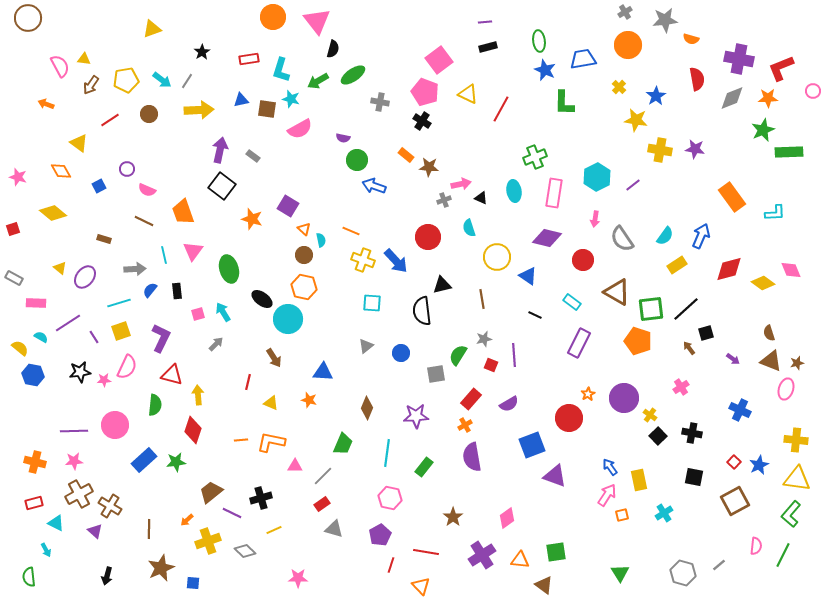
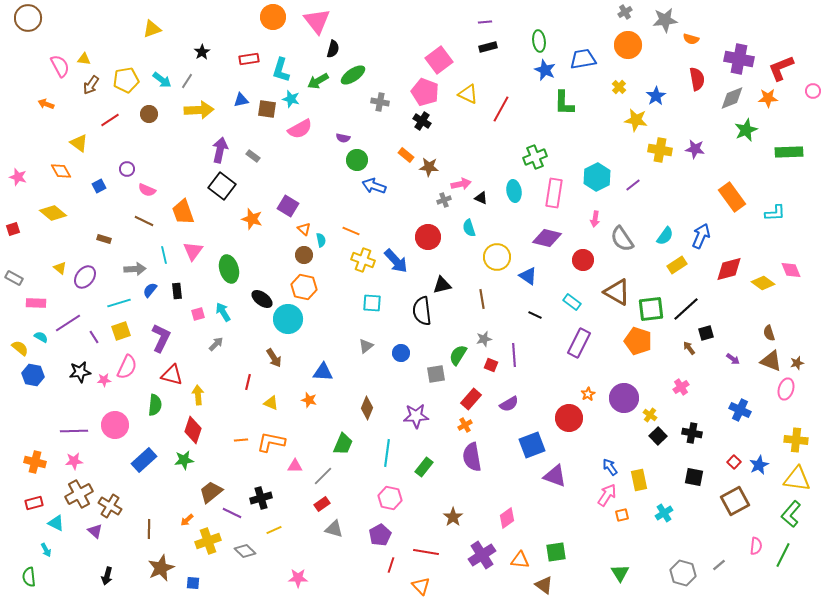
green star at (763, 130): moved 17 px left
green star at (176, 462): moved 8 px right, 2 px up
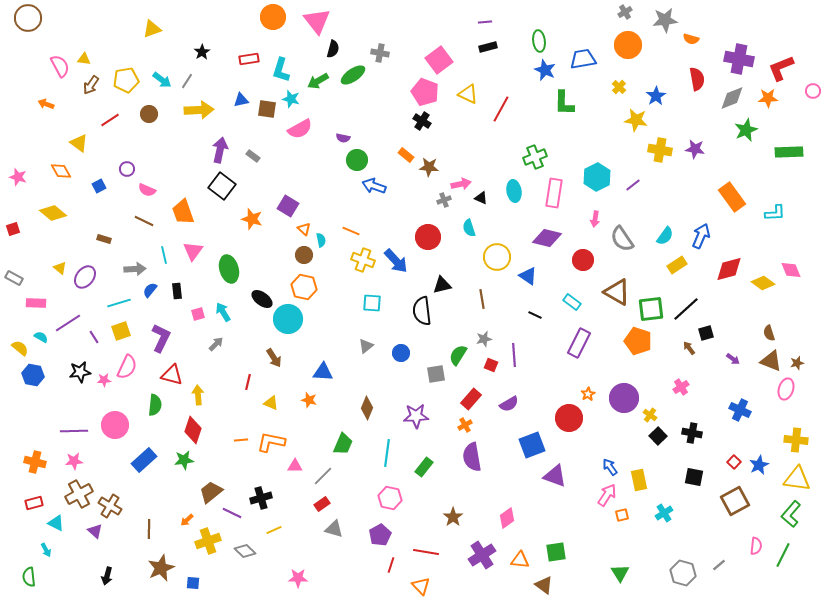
gray cross at (380, 102): moved 49 px up
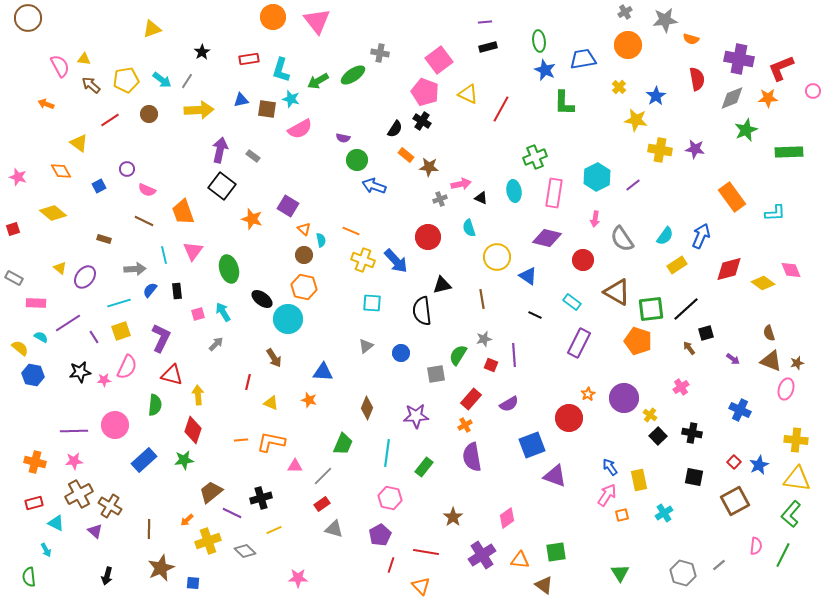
black semicircle at (333, 49): moved 62 px right, 80 px down; rotated 18 degrees clockwise
brown arrow at (91, 85): rotated 96 degrees clockwise
gray cross at (444, 200): moved 4 px left, 1 px up
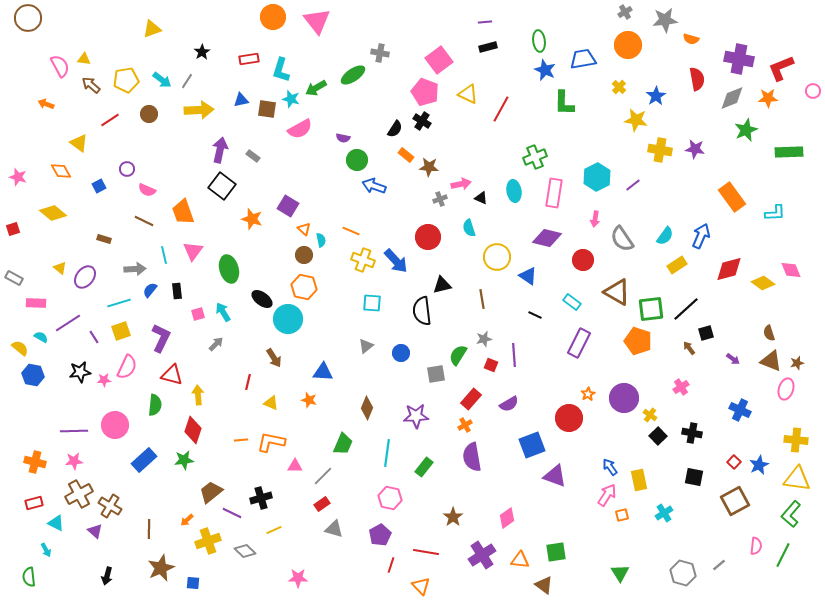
green arrow at (318, 81): moved 2 px left, 7 px down
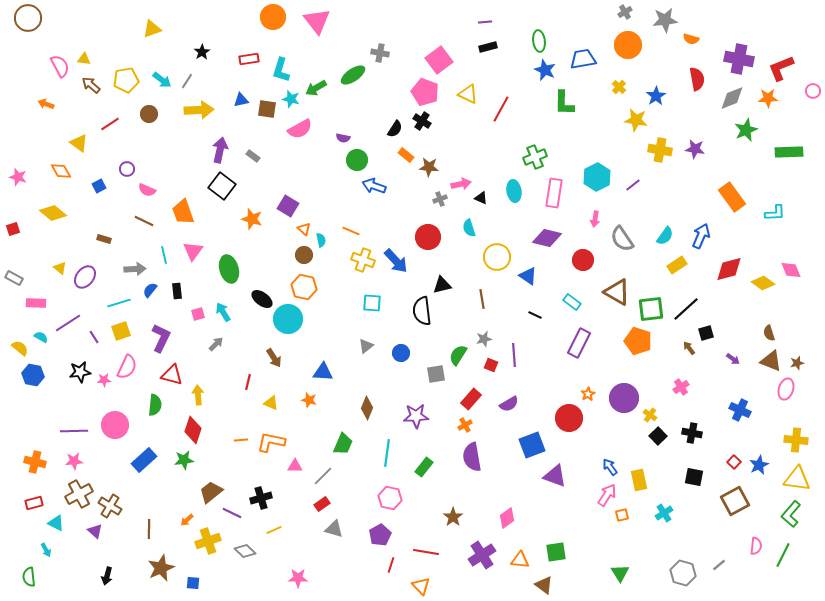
red line at (110, 120): moved 4 px down
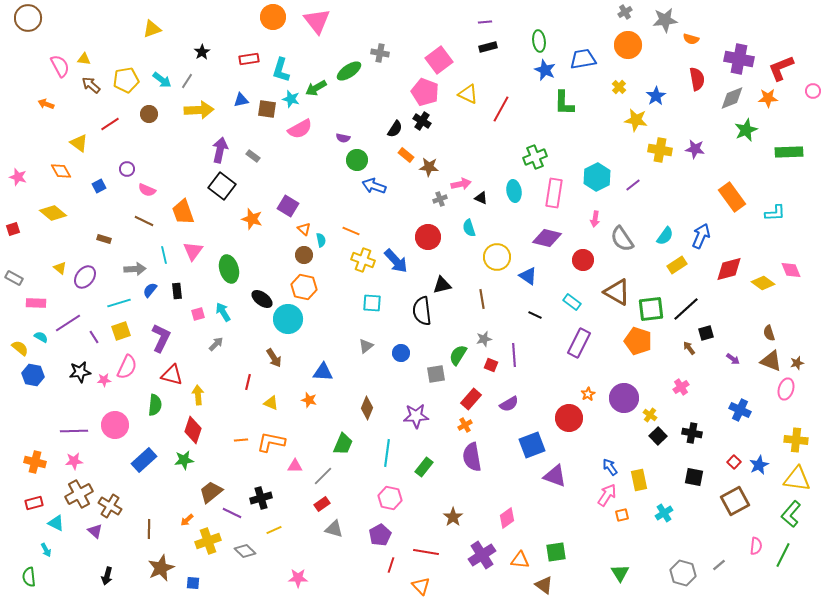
green ellipse at (353, 75): moved 4 px left, 4 px up
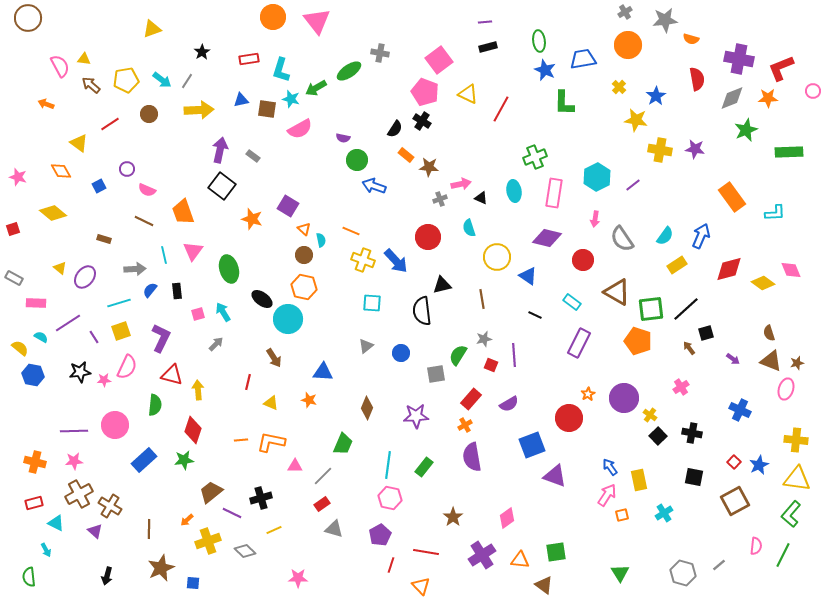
yellow arrow at (198, 395): moved 5 px up
cyan line at (387, 453): moved 1 px right, 12 px down
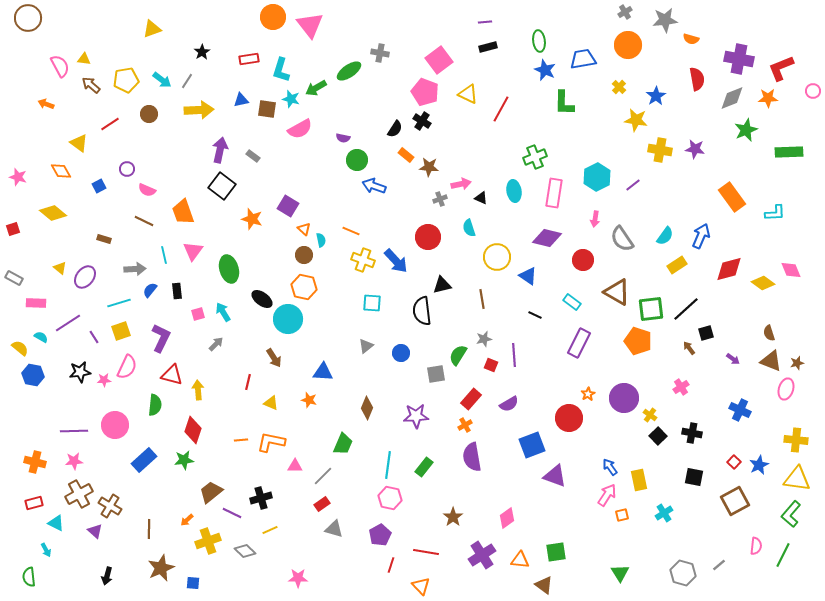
pink triangle at (317, 21): moved 7 px left, 4 px down
yellow line at (274, 530): moved 4 px left
